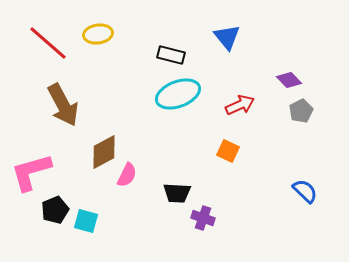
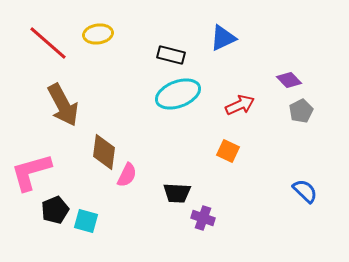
blue triangle: moved 4 px left, 1 px down; rotated 44 degrees clockwise
brown diamond: rotated 54 degrees counterclockwise
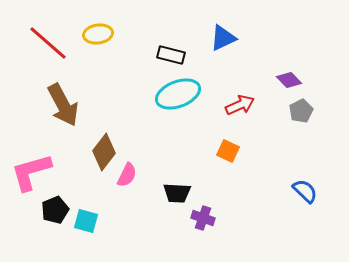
brown diamond: rotated 30 degrees clockwise
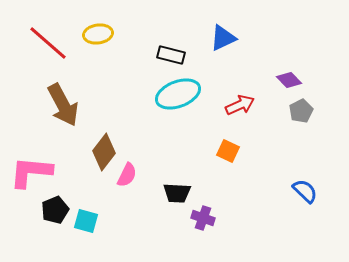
pink L-shape: rotated 21 degrees clockwise
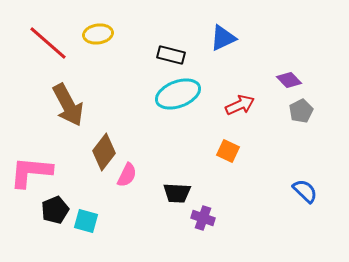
brown arrow: moved 5 px right
